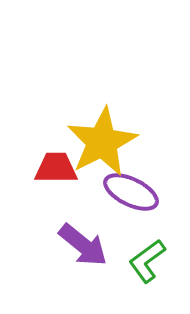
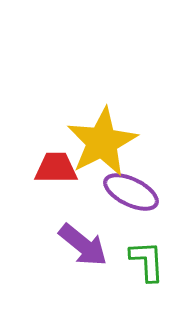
green L-shape: rotated 123 degrees clockwise
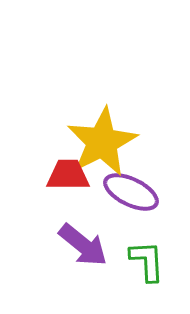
red trapezoid: moved 12 px right, 7 px down
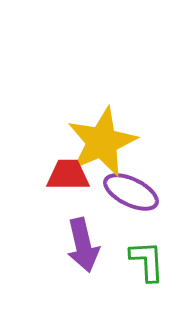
yellow star: rotated 4 degrees clockwise
purple arrow: rotated 38 degrees clockwise
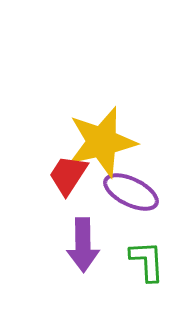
yellow star: rotated 10 degrees clockwise
red trapezoid: rotated 57 degrees counterclockwise
purple arrow: rotated 12 degrees clockwise
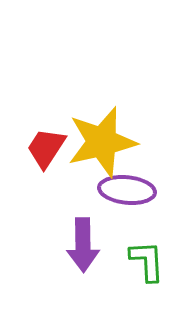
red trapezoid: moved 22 px left, 27 px up
purple ellipse: moved 4 px left, 2 px up; rotated 20 degrees counterclockwise
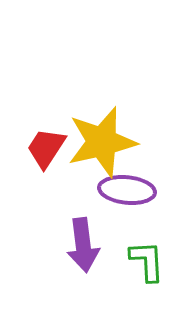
purple arrow: rotated 6 degrees counterclockwise
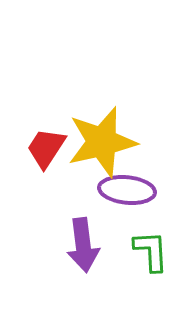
green L-shape: moved 4 px right, 10 px up
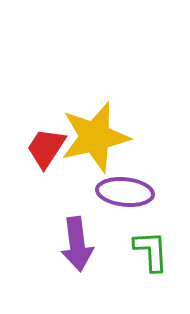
yellow star: moved 7 px left, 5 px up
purple ellipse: moved 2 px left, 2 px down
purple arrow: moved 6 px left, 1 px up
